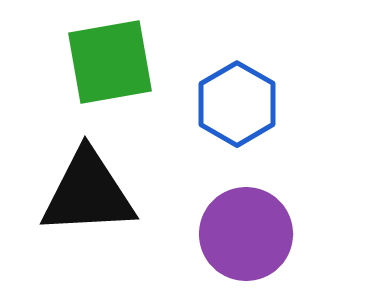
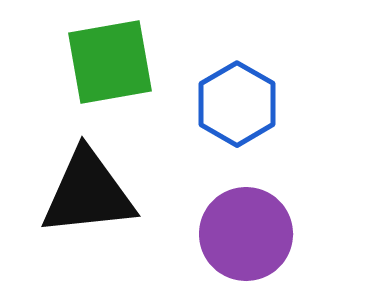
black triangle: rotated 3 degrees counterclockwise
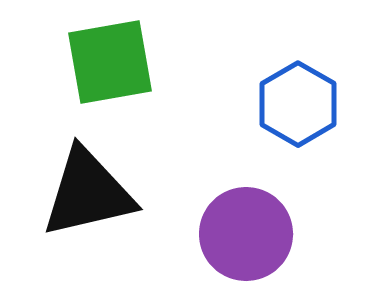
blue hexagon: moved 61 px right
black triangle: rotated 7 degrees counterclockwise
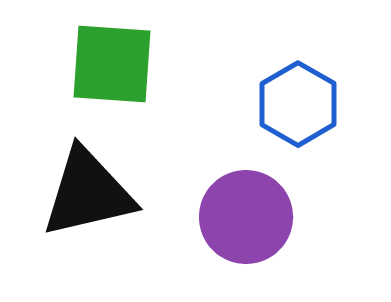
green square: moved 2 px right, 2 px down; rotated 14 degrees clockwise
purple circle: moved 17 px up
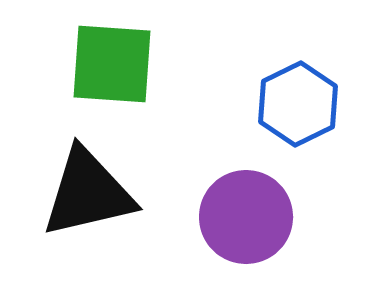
blue hexagon: rotated 4 degrees clockwise
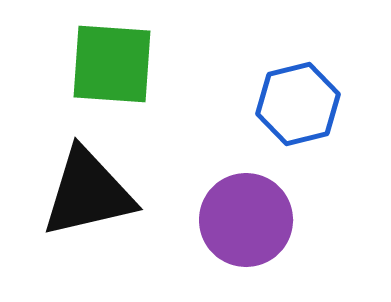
blue hexagon: rotated 12 degrees clockwise
purple circle: moved 3 px down
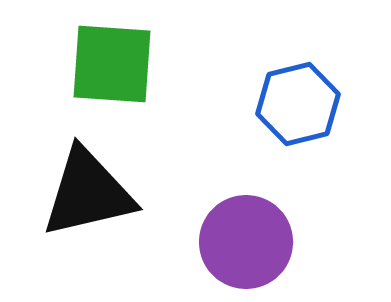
purple circle: moved 22 px down
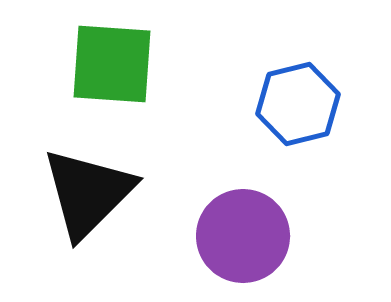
black triangle: rotated 32 degrees counterclockwise
purple circle: moved 3 px left, 6 px up
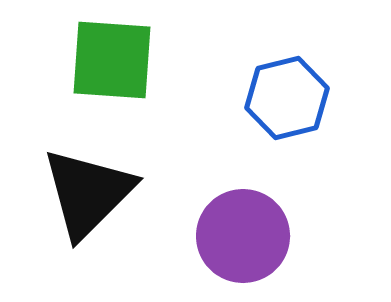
green square: moved 4 px up
blue hexagon: moved 11 px left, 6 px up
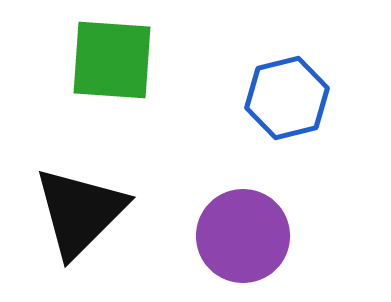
black triangle: moved 8 px left, 19 px down
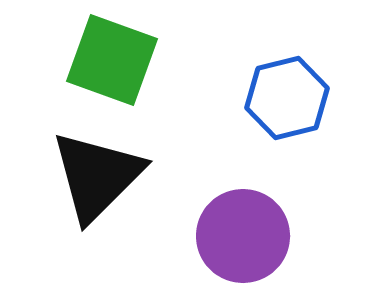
green square: rotated 16 degrees clockwise
black triangle: moved 17 px right, 36 px up
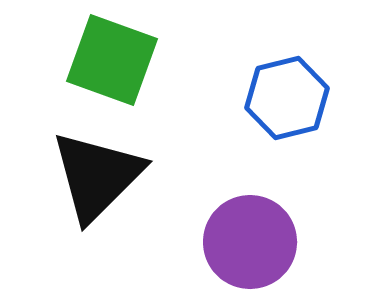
purple circle: moved 7 px right, 6 px down
